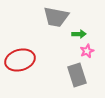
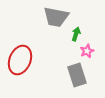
green arrow: moved 3 px left; rotated 72 degrees counterclockwise
red ellipse: rotated 52 degrees counterclockwise
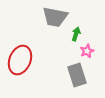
gray trapezoid: moved 1 px left
